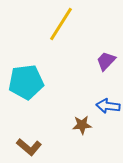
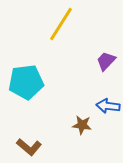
brown star: rotated 12 degrees clockwise
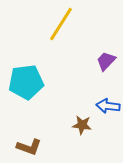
brown L-shape: rotated 20 degrees counterclockwise
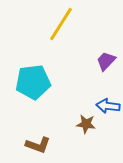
cyan pentagon: moved 7 px right
brown star: moved 4 px right, 1 px up
brown L-shape: moved 9 px right, 2 px up
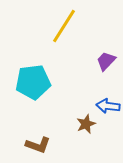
yellow line: moved 3 px right, 2 px down
brown star: rotated 30 degrees counterclockwise
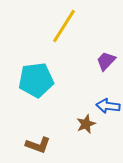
cyan pentagon: moved 3 px right, 2 px up
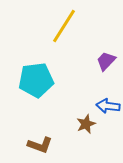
brown L-shape: moved 2 px right
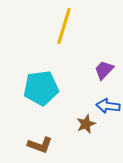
yellow line: rotated 15 degrees counterclockwise
purple trapezoid: moved 2 px left, 9 px down
cyan pentagon: moved 5 px right, 8 px down
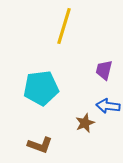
purple trapezoid: rotated 30 degrees counterclockwise
brown star: moved 1 px left, 1 px up
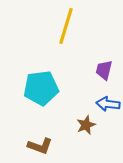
yellow line: moved 2 px right
blue arrow: moved 2 px up
brown star: moved 1 px right, 2 px down
brown L-shape: moved 1 px down
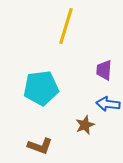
purple trapezoid: rotated 10 degrees counterclockwise
brown star: moved 1 px left
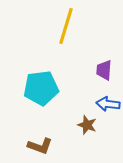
brown star: moved 2 px right; rotated 30 degrees counterclockwise
